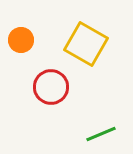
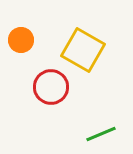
yellow square: moved 3 px left, 6 px down
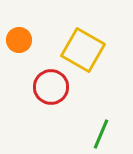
orange circle: moved 2 px left
green line: rotated 44 degrees counterclockwise
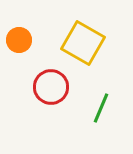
yellow square: moved 7 px up
green line: moved 26 px up
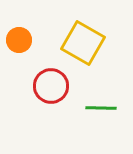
red circle: moved 1 px up
green line: rotated 68 degrees clockwise
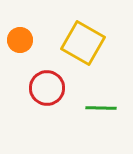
orange circle: moved 1 px right
red circle: moved 4 px left, 2 px down
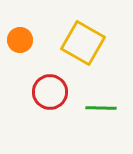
red circle: moved 3 px right, 4 px down
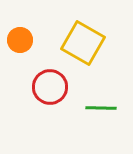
red circle: moved 5 px up
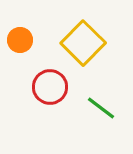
yellow square: rotated 15 degrees clockwise
green line: rotated 36 degrees clockwise
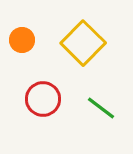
orange circle: moved 2 px right
red circle: moved 7 px left, 12 px down
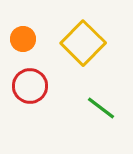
orange circle: moved 1 px right, 1 px up
red circle: moved 13 px left, 13 px up
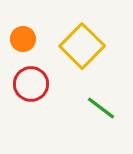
yellow square: moved 1 px left, 3 px down
red circle: moved 1 px right, 2 px up
